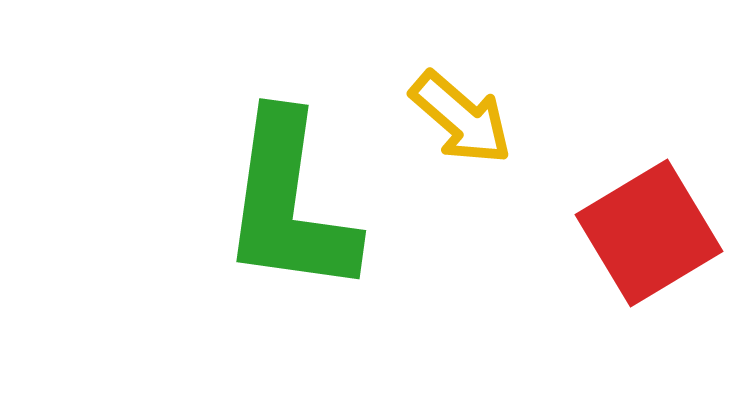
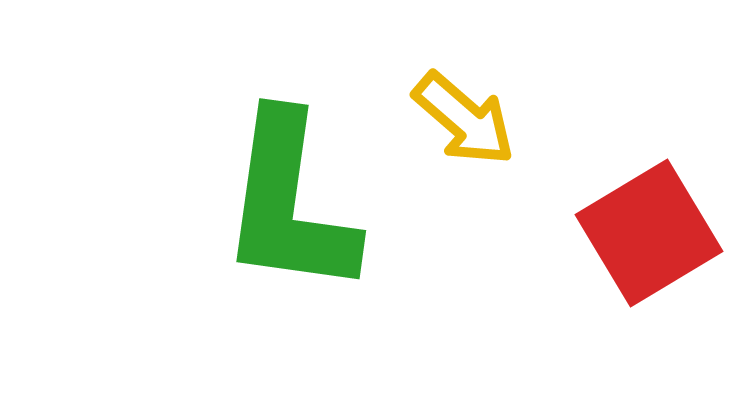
yellow arrow: moved 3 px right, 1 px down
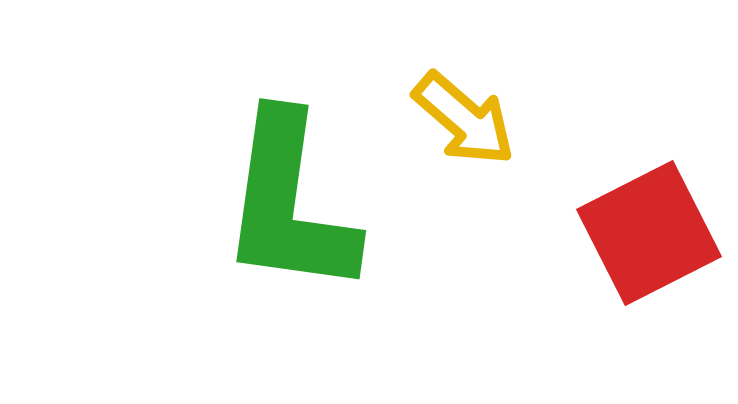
red square: rotated 4 degrees clockwise
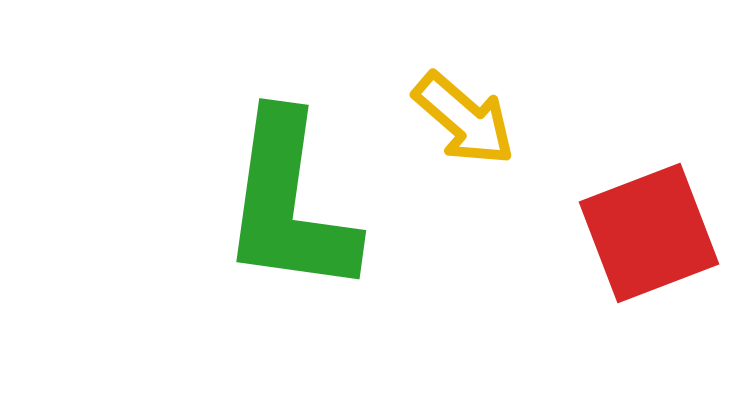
red square: rotated 6 degrees clockwise
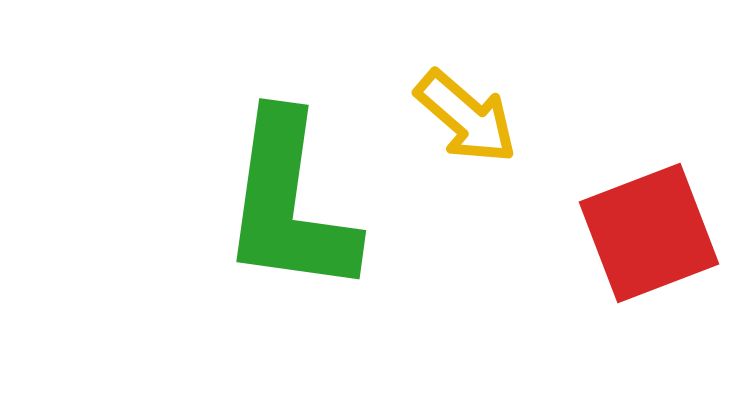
yellow arrow: moved 2 px right, 2 px up
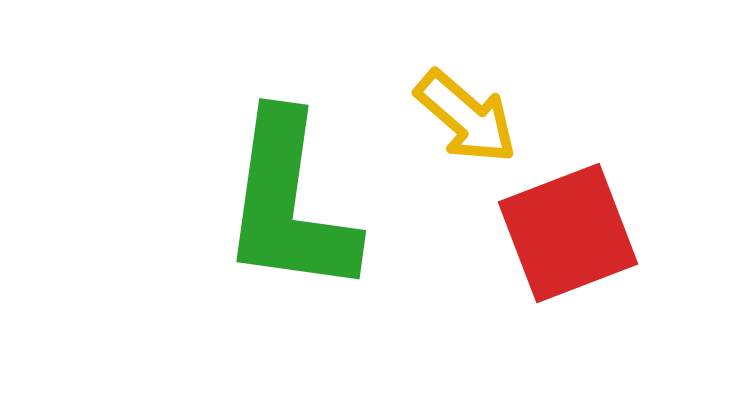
red square: moved 81 px left
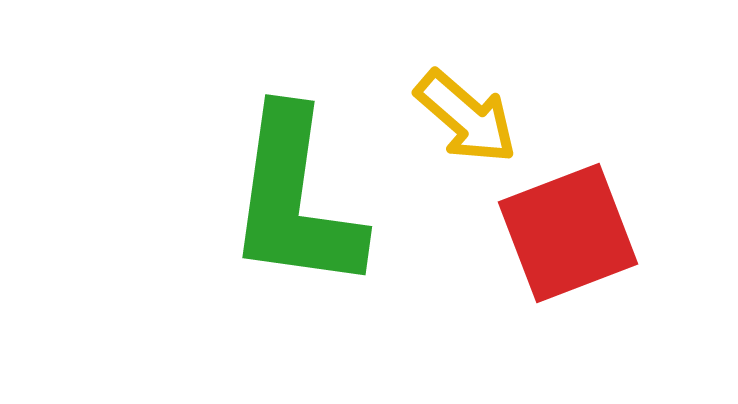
green L-shape: moved 6 px right, 4 px up
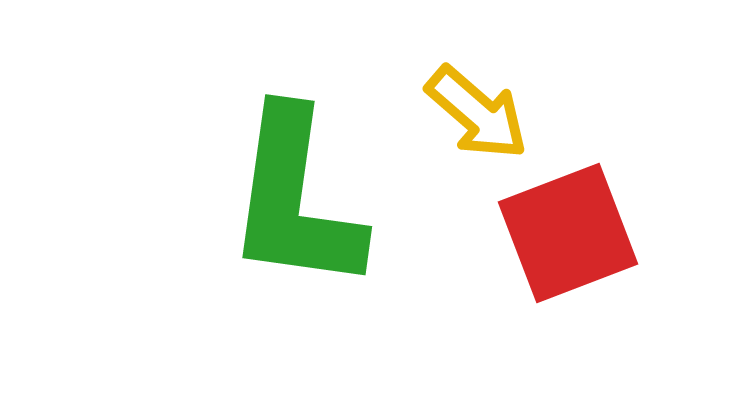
yellow arrow: moved 11 px right, 4 px up
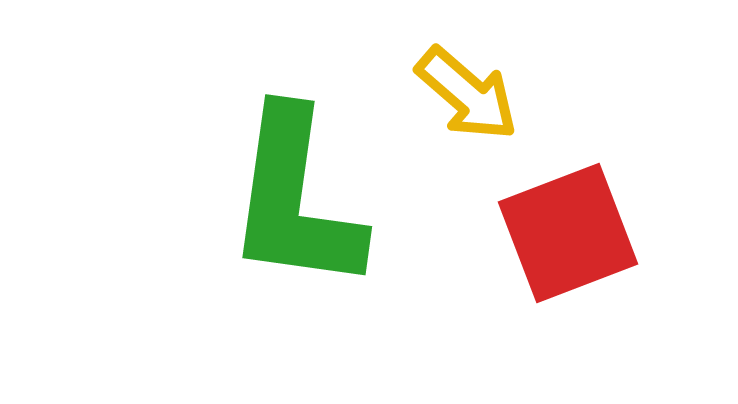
yellow arrow: moved 10 px left, 19 px up
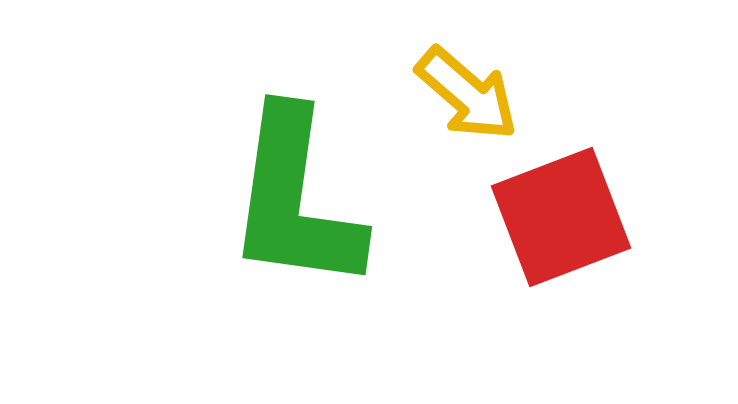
red square: moved 7 px left, 16 px up
